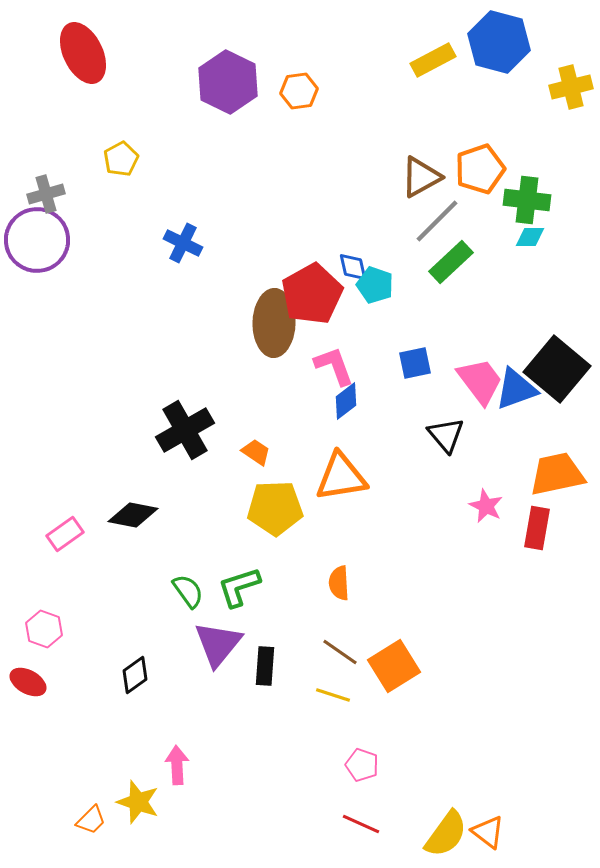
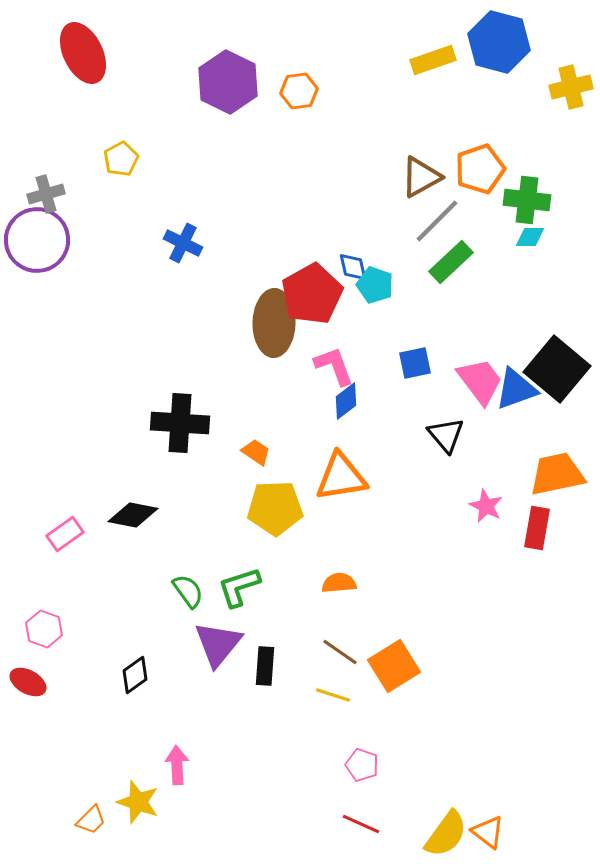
yellow rectangle at (433, 60): rotated 9 degrees clockwise
black cross at (185, 430): moved 5 px left, 7 px up; rotated 34 degrees clockwise
orange semicircle at (339, 583): rotated 88 degrees clockwise
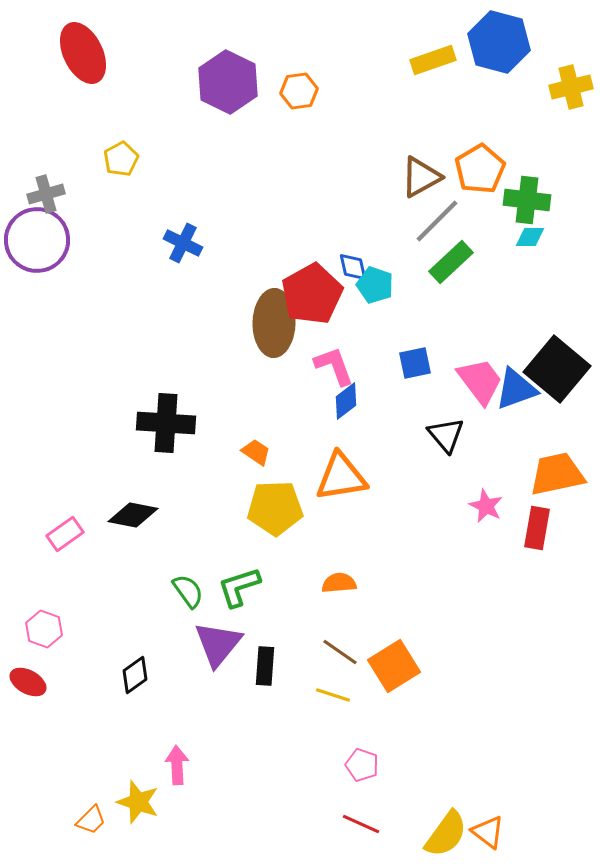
orange pentagon at (480, 169): rotated 12 degrees counterclockwise
black cross at (180, 423): moved 14 px left
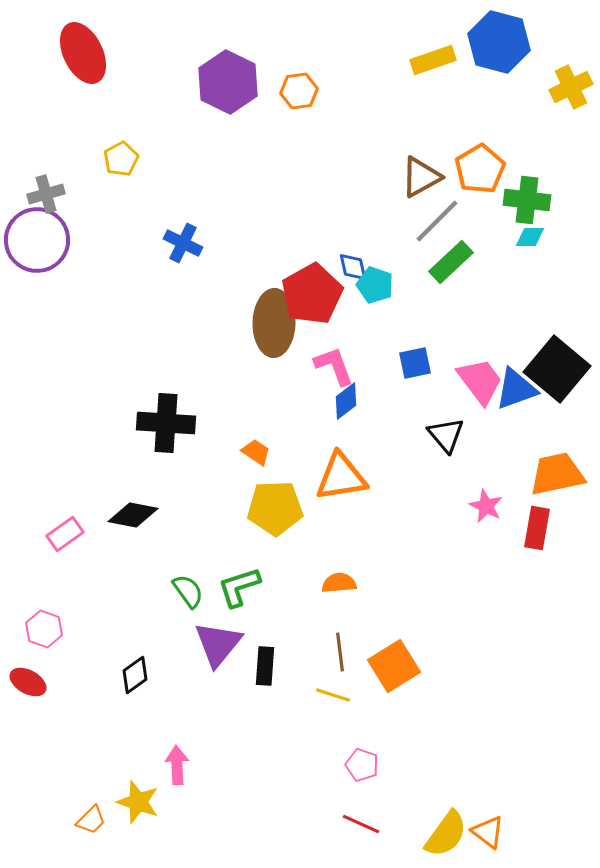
yellow cross at (571, 87): rotated 12 degrees counterclockwise
brown line at (340, 652): rotated 48 degrees clockwise
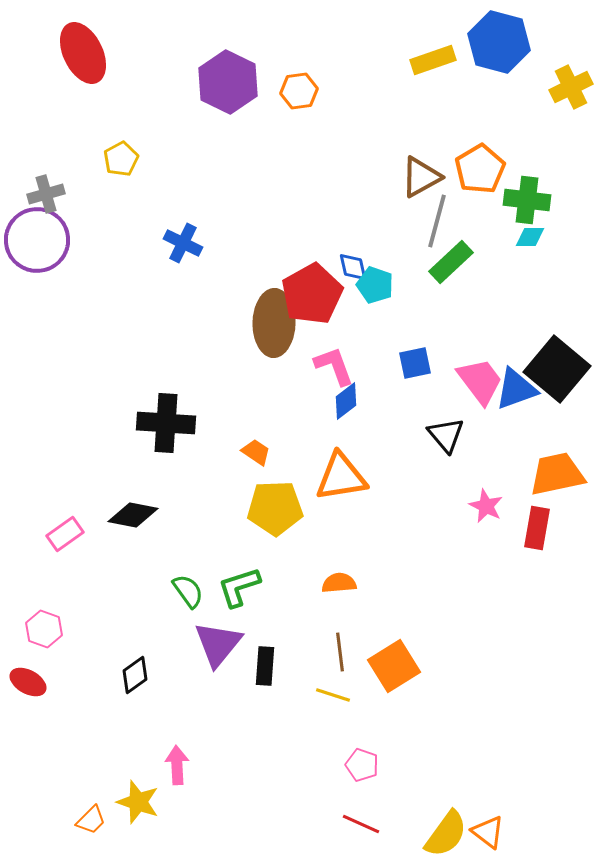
gray line at (437, 221): rotated 30 degrees counterclockwise
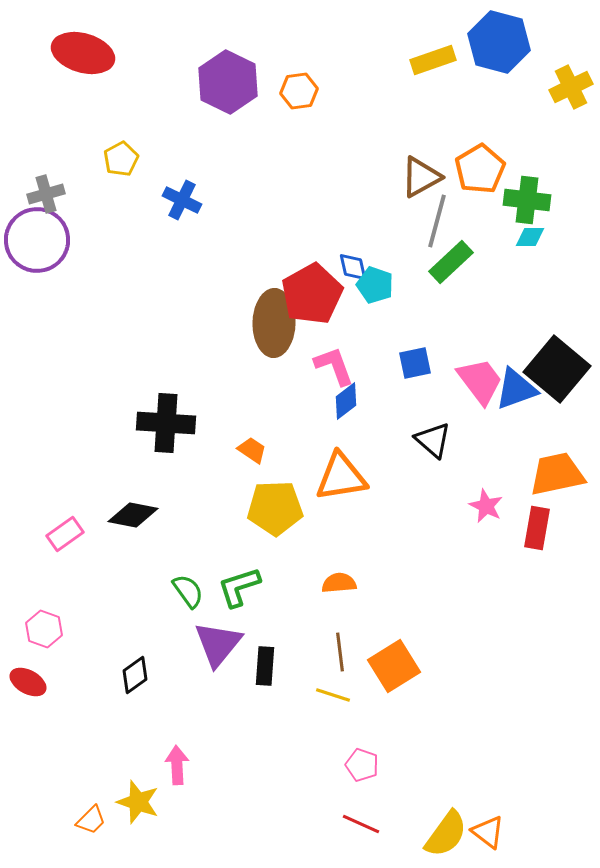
red ellipse at (83, 53): rotated 48 degrees counterclockwise
blue cross at (183, 243): moved 1 px left, 43 px up
black triangle at (446, 435): moved 13 px left, 5 px down; rotated 9 degrees counterclockwise
orange trapezoid at (256, 452): moved 4 px left, 2 px up
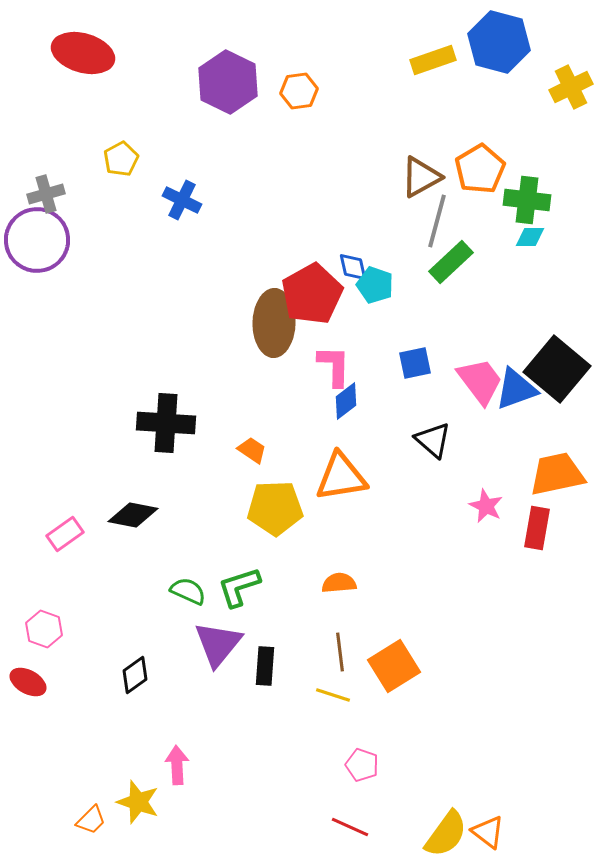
pink L-shape at (334, 366): rotated 21 degrees clockwise
green semicircle at (188, 591): rotated 30 degrees counterclockwise
red line at (361, 824): moved 11 px left, 3 px down
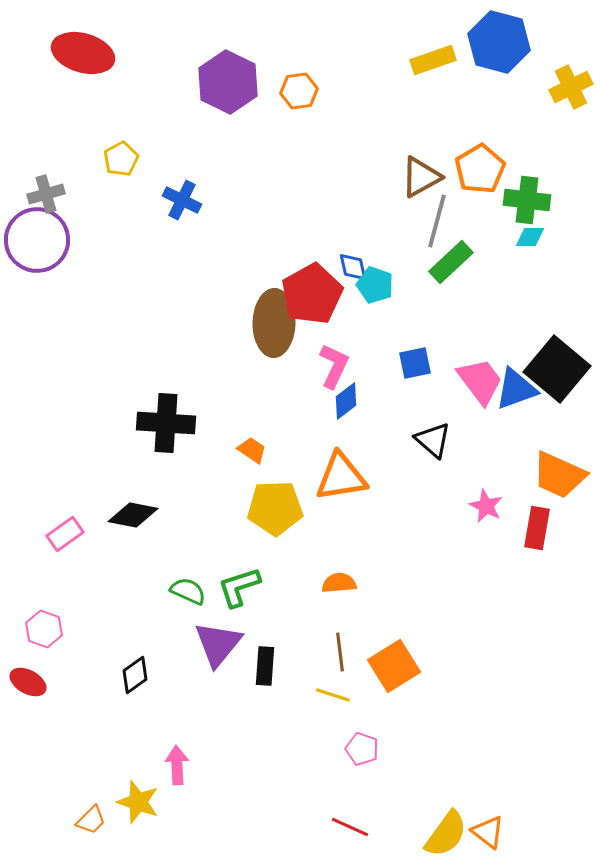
pink L-shape at (334, 366): rotated 24 degrees clockwise
orange trapezoid at (557, 474): moved 2 px right, 1 px down; rotated 144 degrees counterclockwise
pink pentagon at (362, 765): moved 16 px up
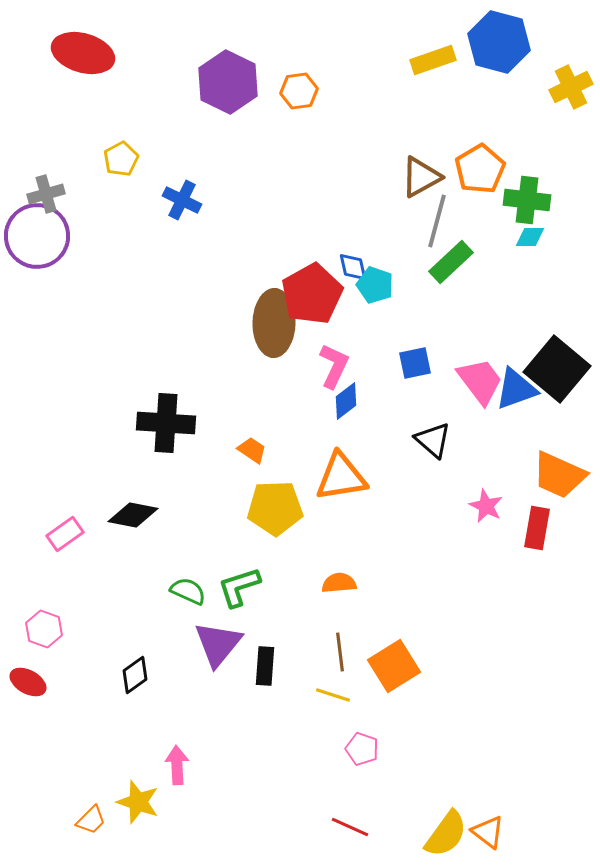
purple circle at (37, 240): moved 4 px up
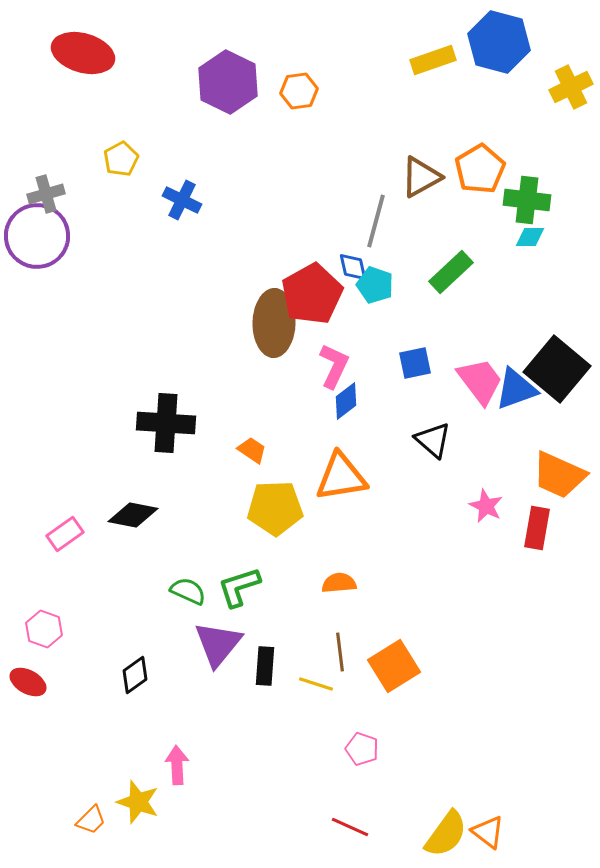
gray line at (437, 221): moved 61 px left
green rectangle at (451, 262): moved 10 px down
yellow line at (333, 695): moved 17 px left, 11 px up
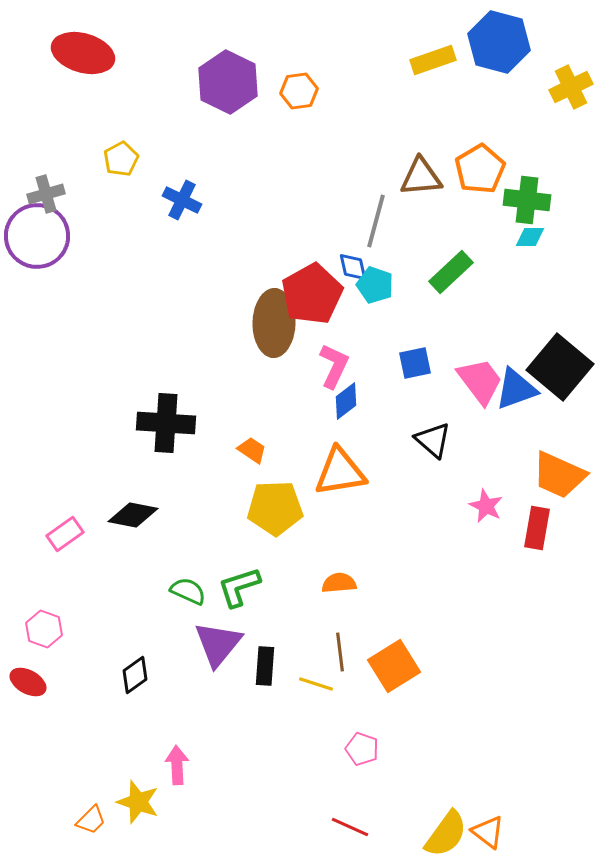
brown triangle at (421, 177): rotated 24 degrees clockwise
black square at (557, 369): moved 3 px right, 2 px up
orange triangle at (341, 477): moved 1 px left, 5 px up
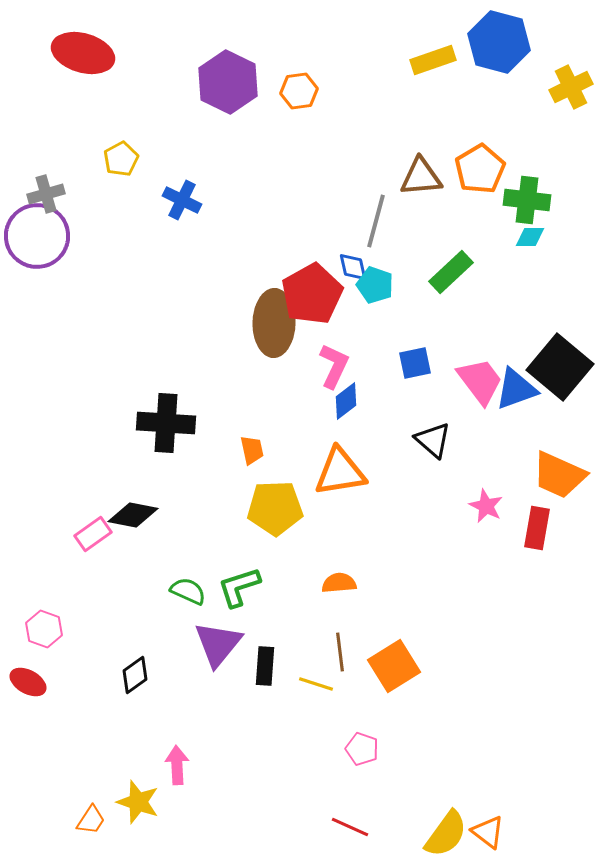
orange trapezoid at (252, 450): rotated 44 degrees clockwise
pink rectangle at (65, 534): moved 28 px right
orange trapezoid at (91, 820): rotated 12 degrees counterclockwise
